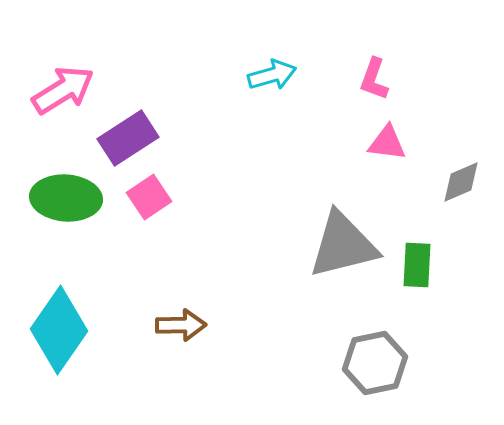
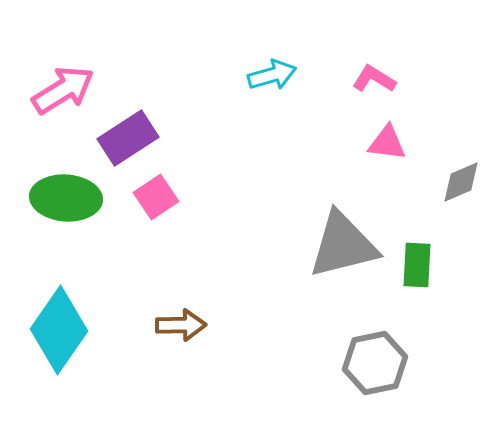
pink L-shape: rotated 102 degrees clockwise
pink square: moved 7 px right
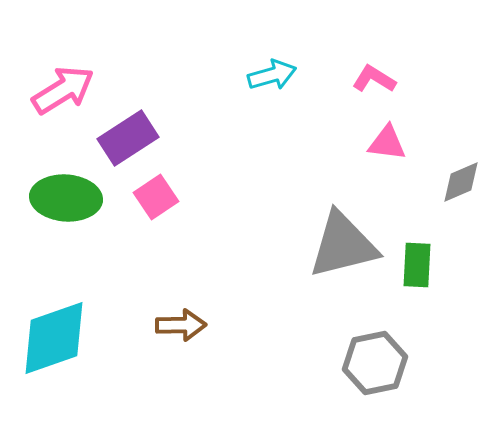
cyan diamond: moved 5 px left, 8 px down; rotated 36 degrees clockwise
